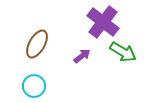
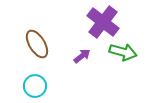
brown ellipse: rotated 60 degrees counterclockwise
green arrow: rotated 16 degrees counterclockwise
cyan circle: moved 1 px right
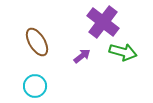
brown ellipse: moved 2 px up
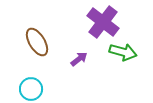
purple arrow: moved 3 px left, 3 px down
cyan circle: moved 4 px left, 3 px down
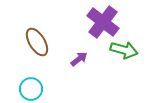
green arrow: moved 1 px right, 2 px up
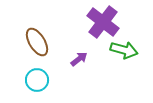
cyan circle: moved 6 px right, 9 px up
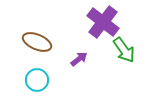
brown ellipse: rotated 36 degrees counterclockwise
green arrow: rotated 40 degrees clockwise
